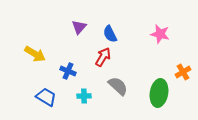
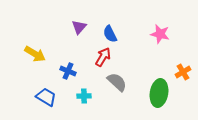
gray semicircle: moved 1 px left, 4 px up
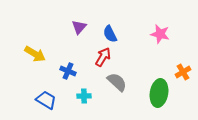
blue trapezoid: moved 3 px down
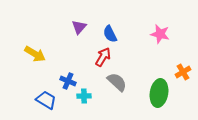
blue cross: moved 10 px down
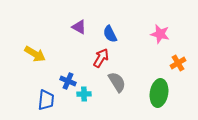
purple triangle: rotated 42 degrees counterclockwise
red arrow: moved 2 px left, 1 px down
orange cross: moved 5 px left, 9 px up
gray semicircle: rotated 15 degrees clockwise
cyan cross: moved 2 px up
blue trapezoid: rotated 65 degrees clockwise
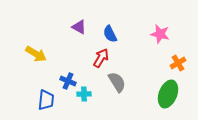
yellow arrow: moved 1 px right
green ellipse: moved 9 px right, 1 px down; rotated 12 degrees clockwise
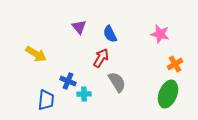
purple triangle: rotated 21 degrees clockwise
orange cross: moved 3 px left, 1 px down
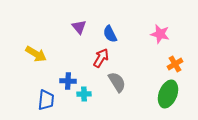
blue cross: rotated 21 degrees counterclockwise
